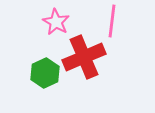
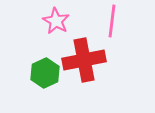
pink star: moved 1 px up
red cross: moved 3 px down; rotated 12 degrees clockwise
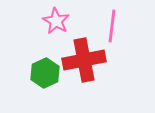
pink line: moved 5 px down
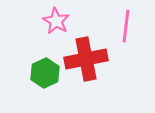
pink line: moved 14 px right
red cross: moved 2 px right, 1 px up
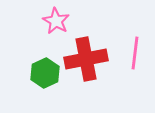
pink line: moved 9 px right, 27 px down
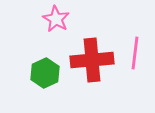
pink star: moved 2 px up
red cross: moved 6 px right, 1 px down; rotated 6 degrees clockwise
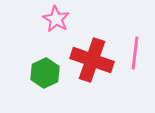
red cross: rotated 24 degrees clockwise
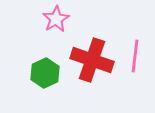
pink star: rotated 12 degrees clockwise
pink line: moved 3 px down
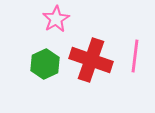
red cross: moved 1 px left
green hexagon: moved 9 px up
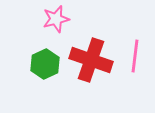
pink star: rotated 16 degrees clockwise
